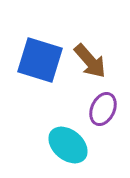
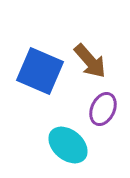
blue square: moved 11 px down; rotated 6 degrees clockwise
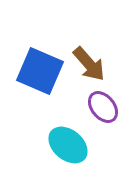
brown arrow: moved 1 px left, 3 px down
purple ellipse: moved 2 px up; rotated 64 degrees counterclockwise
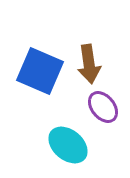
brown arrow: rotated 33 degrees clockwise
